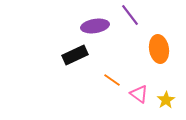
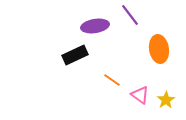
pink triangle: moved 1 px right, 1 px down
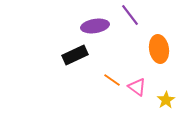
pink triangle: moved 3 px left, 8 px up
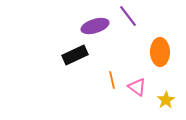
purple line: moved 2 px left, 1 px down
purple ellipse: rotated 8 degrees counterclockwise
orange ellipse: moved 1 px right, 3 px down; rotated 8 degrees clockwise
orange line: rotated 42 degrees clockwise
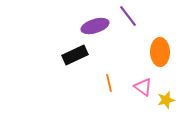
orange line: moved 3 px left, 3 px down
pink triangle: moved 6 px right
yellow star: rotated 18 degrees clockwise
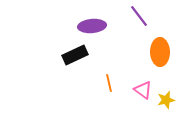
purple line: moved 11 px right
purple ellipse: moved 3 px left; rotated 12 degrees clockwise
pink triangle: moved 3 px down
